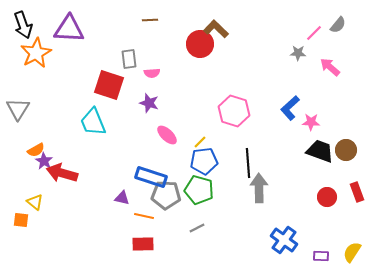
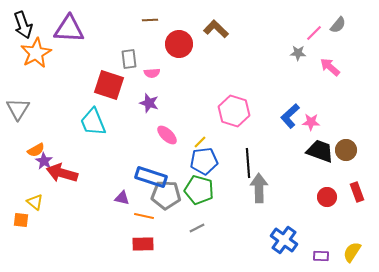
red circle at (200, 44): moved 21 px left
blue L-shape at (290, 108): moved 8 px down
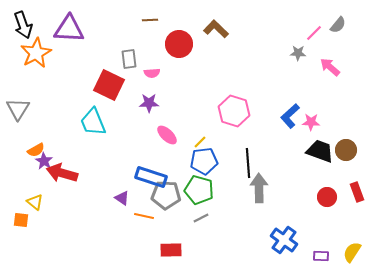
red square at (109, 85): rotated 8 degrees clockwise
purple star at (149, 103): rotated 18 degrees counterclockwise
purple triangle at (122, 198): rotated 21 degrees clockwise
gray line at (197, 228): moved 4 px right, 10 px up
red rectangle at (143, 244): moved 28 px right, 6 px down
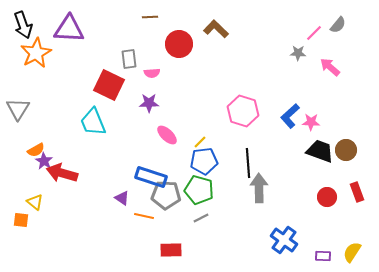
brown line at (150, 20): moved 3 px up
pink hexagon at (234, 111): moved 9 px right
purple rectangle at (321, 256): moved 2 px right
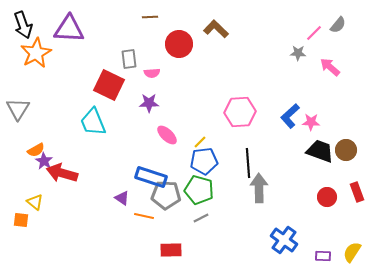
pink hexagon at (243, 111): moved 3 px left, 1 px down; rotated 20 degrees counterclockwise
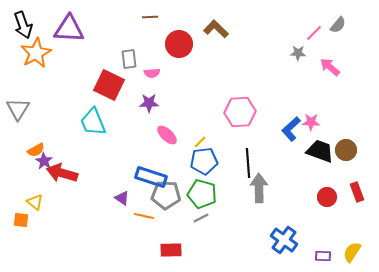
blue L-shape at (290, 116): moved 1 px right, 13 px down
green pentagon at (199, 190): moved 3 px right, 4 px down
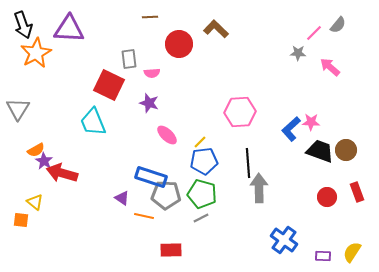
purple star at (149, 103): rotated 18 degrees clockwise
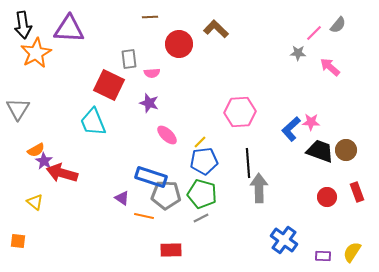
black arrow at (23, 25): rotated 12 degrees clockwise
orange square at (21, 220): moved 3 px left, 21 px down
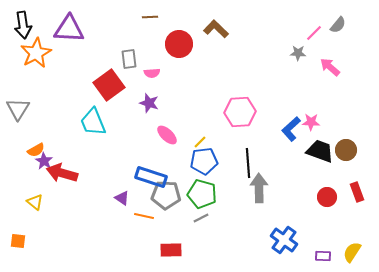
red square at (109, 85): rotated 28 degrees clockwise
